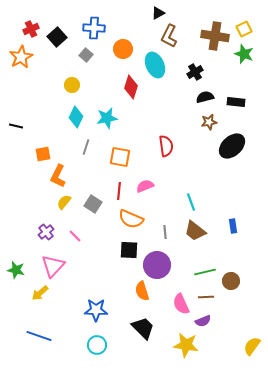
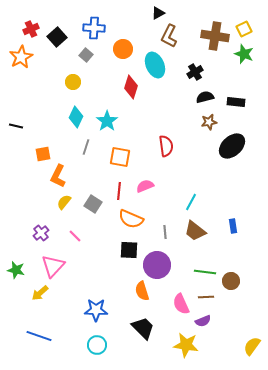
yellow circle at (72, 85): moved 1 px right, 3 px up
cyan star at (107, 118): moved 3 px down; rotated 25 degrees counterclockwise
cyan line at (191, 202): rotated 48 degrees clockwise
purple cross at (46, 232): moved 5 px left, 1 px down
green line at (205, 272): rotated 20 degrees clockwise
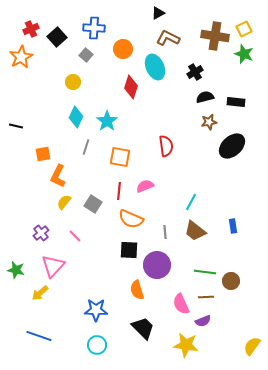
brown L-shape at (169, 36): moved 1 px left, 2 px down; rotated 90 degrees clockwise
cyan ellipse at (155, 65): moved 2 px down
orange semicircle at (142, 291): moved 5 px left, 1 px up
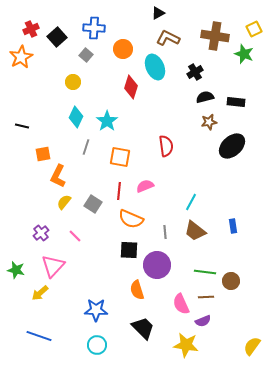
yellow square at (244, 29): moved 10 px right
black line at (16, 126): moved 6 px right
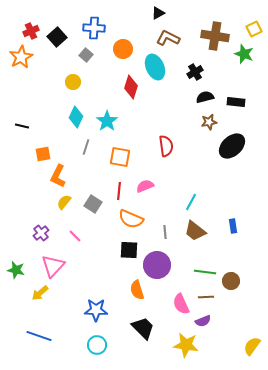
red cross at (31, 29): moved 2 px down
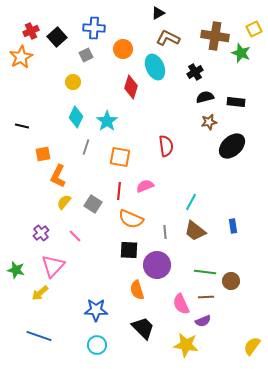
green star at (244, 54): moved 3 px left, 1 px up
gray square at (86, 55): rotated 24 degrees clockwise
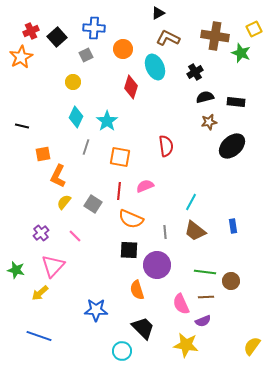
cyan circle at (97, 345): moved 25 px right, 6 px down
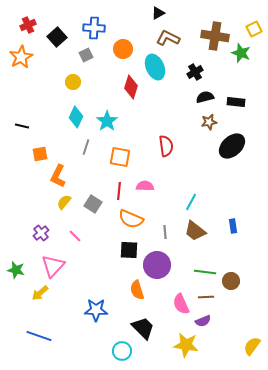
red cross at (31, 31): moved 3 px left, 6 px up
orange square at (43, 154): moved 3 px left
pink semicircle at (145, 186): rotated 24 degrees clockwise
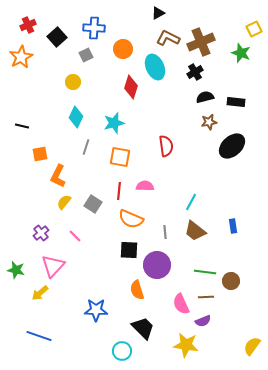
brown cross at (215, 36): moved 14 px left, 6 px down; rotated 32 degrees counterclockwise
cyan star at (107, 121): moved 7 px right, 2 px down; rotated 20 degrees clockwise
